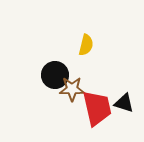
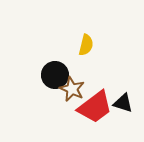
brown star: rotated 25 degrees clockwise
black triangle: moved 1 px left
red trapezoid: moved 2 px left, 1 px up; rotated 66 degrees clockwise
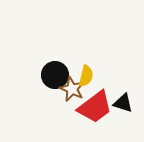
yellow semicircle: moved 31 px down
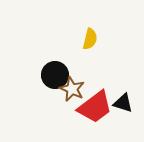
yellow semicircle: moved 4 px right, 37 px up
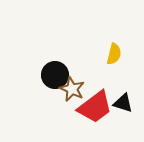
yellow semicircle: moved 24 px right, 15 px down
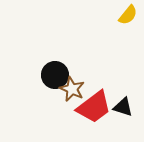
yellow semicircle: moved 14 px right, 39 px up; rotated 25 degrees clockwise
black triangle: moved 4 px down
red trapezoid: moved 1 px left
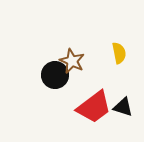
yellow semicircle: moved 9 px left, 38 px down; rotated 50 degrees counterclockwise
brown star: moved 28 px up
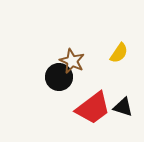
yellow semicircle: rotated 45 degrees clockwise
black circle: moved 4 px right, 2 px down
red trapezoid: moved 1 px left, 1 px down
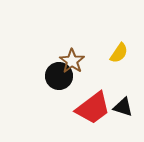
brown star: rotated 10 degrees clockwise
black circle: moved 1 px up
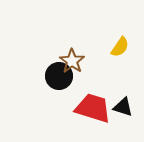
yellow semicircle: moved 1 px right, 6 px up
red trapezoid: rotated 126 degrees counterclockwise
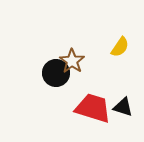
black circle: moved 3 px left, 3 px up
